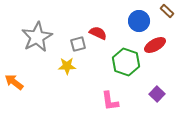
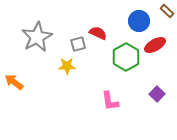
green hexagon: moved 5 px up; rotated 12 degrees clockwise
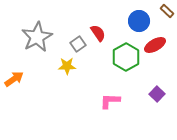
red semicircle: rotated 30 degrees clockwise
gray square: rotated 21 degrees counterclockwise
orange arrow: moved 3 px up; rotated 108 degrees clockwise
pink L-shape: rotated 100 degrees clockwise
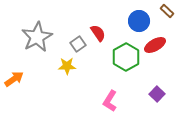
pink L-shape: rotated 60 degrees counterclockwise
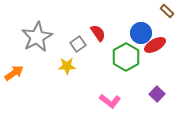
blue circle: moved 2 px right, 12 px down
orange arrow: moved 6 px up
pink L-shape: rotated 85 degrees counterclockwise
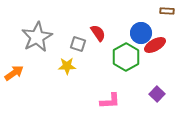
brown rectangle: rotated 40 degrees counterclockwise
gray square: rotated 35 degrees counterclockwise
pink L-shape: rotated 40 degrees counterclockwise
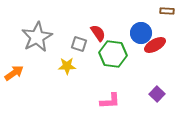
gray square: moved 1 px right
green hexagon: moved 13 px left, 3 px up; rotated 24 degrees counterclockwise
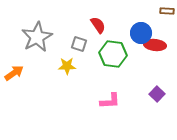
red semicircle: moved 8 px up
red ellipse: rotated 35 degrees clockwise
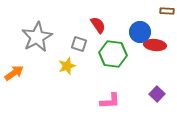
blue circle: moved 1 px left, 1 px up
yellow star: rotated 18 degrees counterclockwise
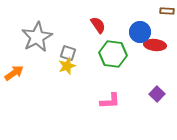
gray square: moved 11 px left, 9 px down
